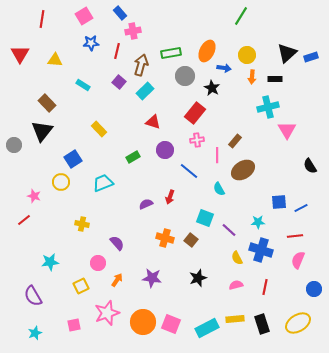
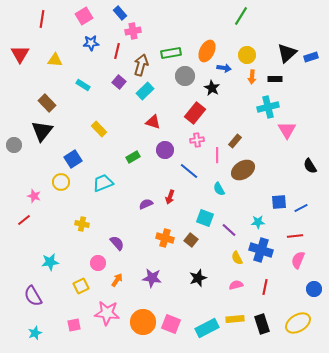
pink star at (107, 313): rotated 25 degrees clockwise
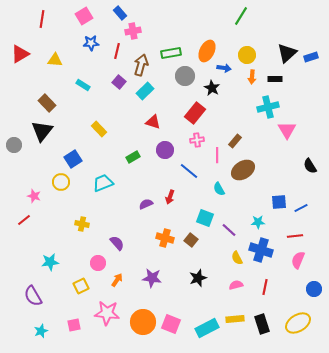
red triangle at (20, 54): rotated 30 degrees clockwise
cyan star at (35, 333): moved 6 px right, 2 px up
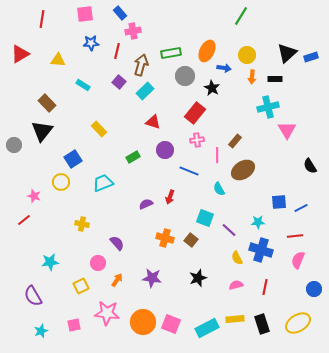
pink square at (84, 16): moved 1 px right, 2 px up; rotated 24 degrees clockwise
yellow triangle at (55, 60): moved 3 px right
blue line at (189, 171): rotated 18 degrees counterclockwise
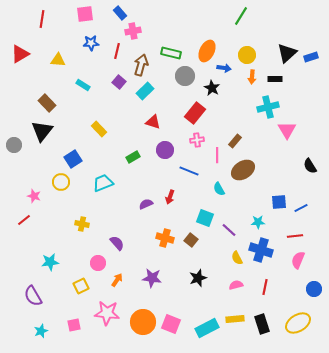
green rectangle at (171, 53): rotated 24 degrees clockwise
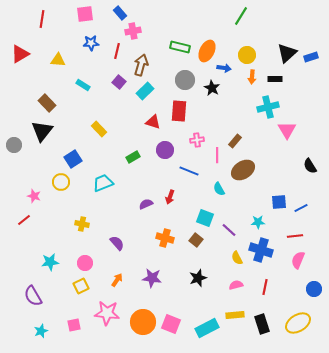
green rectangle at (171, 53): moved 9 px right, 6 px up
gray circle at (185, 76): moved 4 px down
red rectangle at (195, 113): moved 16 px left, 2 px up; rotated 35 degrees counterclockwise
brown square at (191, 240): moved 5 px right
pink circle at (98, 263): moved 13 px left
yellow rectangle at (235, 319): moved 4 px up
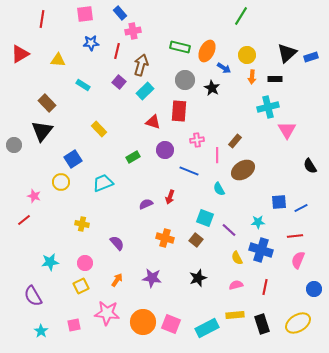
blue arrow at (224, 68): rotated 24 degrees clockwise
cyan star at (41, 331): rotated 16 degrees counterclockwise
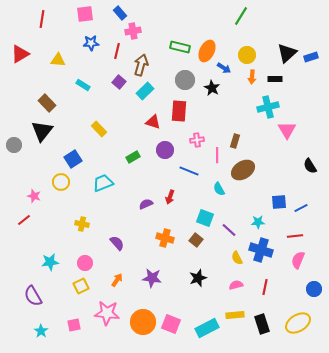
brown rectangle at (235, 141): rotated 24 degrees counterclockwise
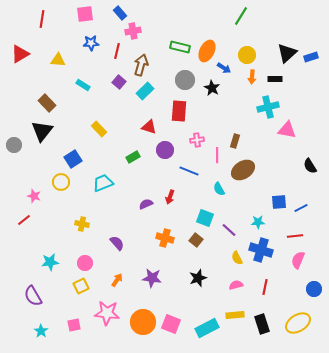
red triangle at (153, 122): moved 4 px left, 5 px down
pink triangle at (287, 130): rotated 48 degrees counterclockwise
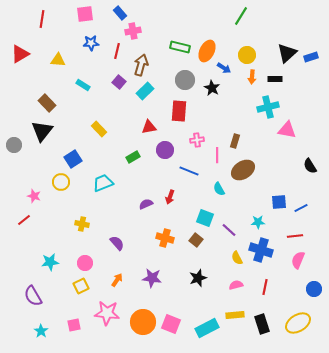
red triangle at (149, 127): rotated 28 degrees counterclockwise
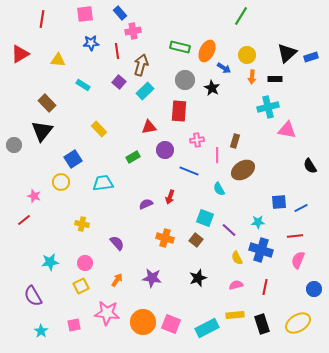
red line at (117, 51): rotated 21 degrees counterclockwise
cyan trapezoid at (103, 183): rotated 15 degrees clockwise
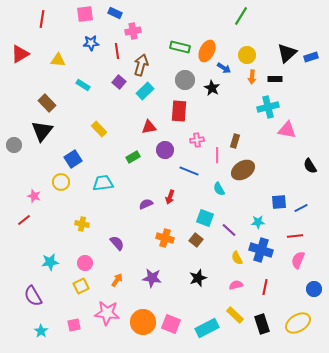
blue rectangle at (120, 13): moved 5 px left; rotated 24 degrees counterclockwise
yellow rectangle at (235, 315): rotated 48 degrees clockwise
